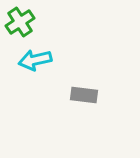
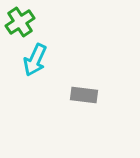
cyan arrow: rotated 52 degrees counterclockwise
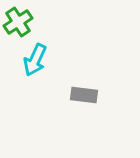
green cross: moved 2 px left
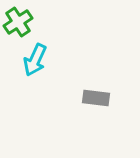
gray rectangle: moved 12 px right, 3 px down
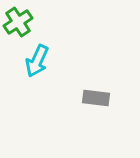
cyan arrow: moved 2 px right, 1 px down
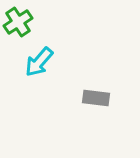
cyan arrow: moved 2 px right, 1 px down; rotated 16 degrees clockwise
